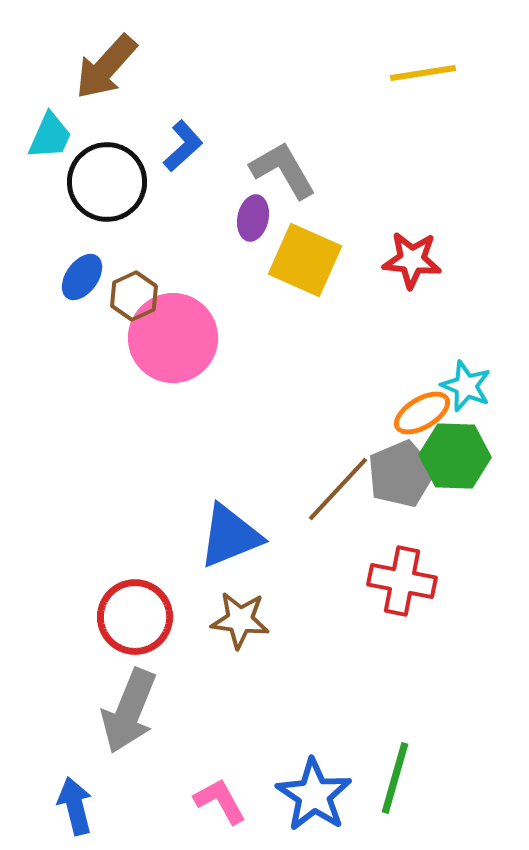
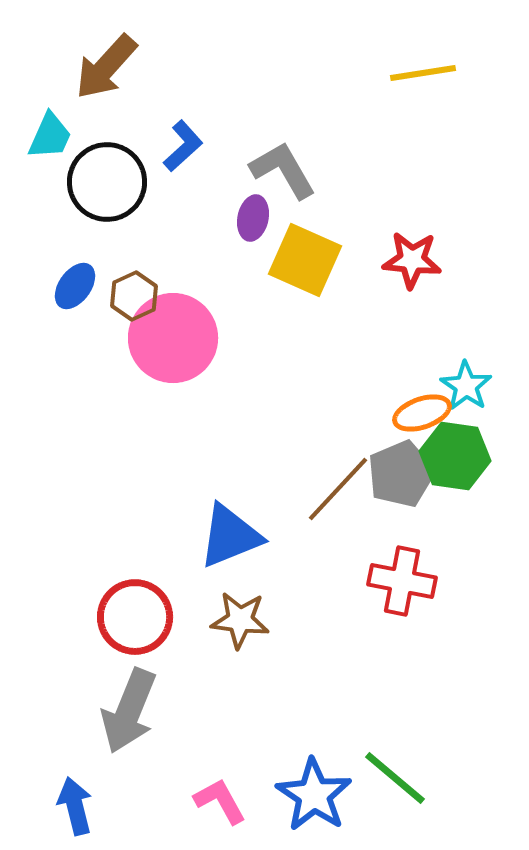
blue ellipse: moved 7 px left, 9 px down
cyan star: rotated 12 degrees clockwise
orange ellipse: rotated 12 degrees clockwise
green hexagon: rotated 6 degrees clockwise
green line: rotated 66 degrees counterclockwise
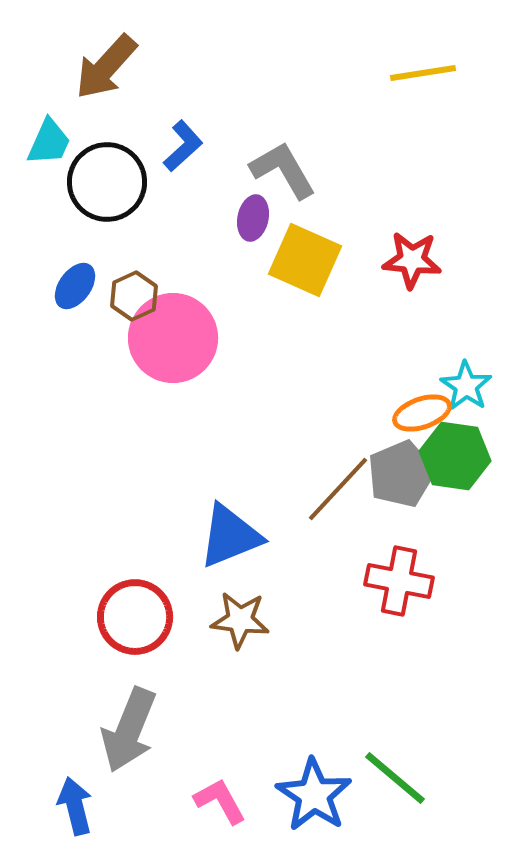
cyan trapezoid: moved 1 px left, 6 px down
red cross: moved 3 px left
gray arrow: moved 19 px down
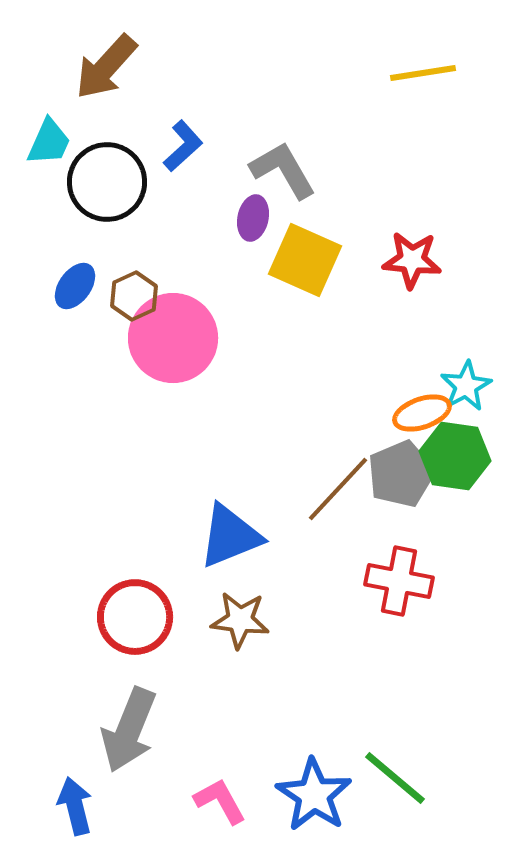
cyan star: rotated 9 degrees clockwise
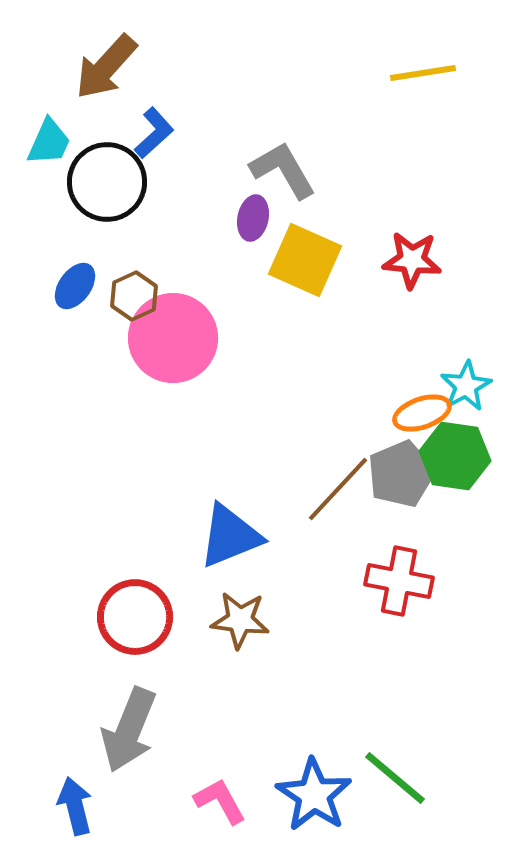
blue L-shape: moved 29 px left, 13 px up
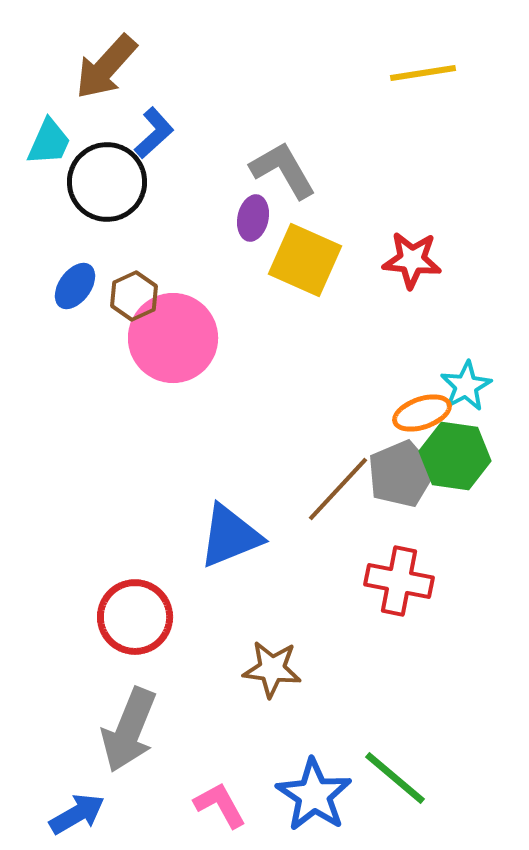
brown star: moved 32 px right, 49 px down
pink L-shape: moved 4 px down
blue arrow: moved 2 px right, 8 px down; rotated 74 degrees clockwise
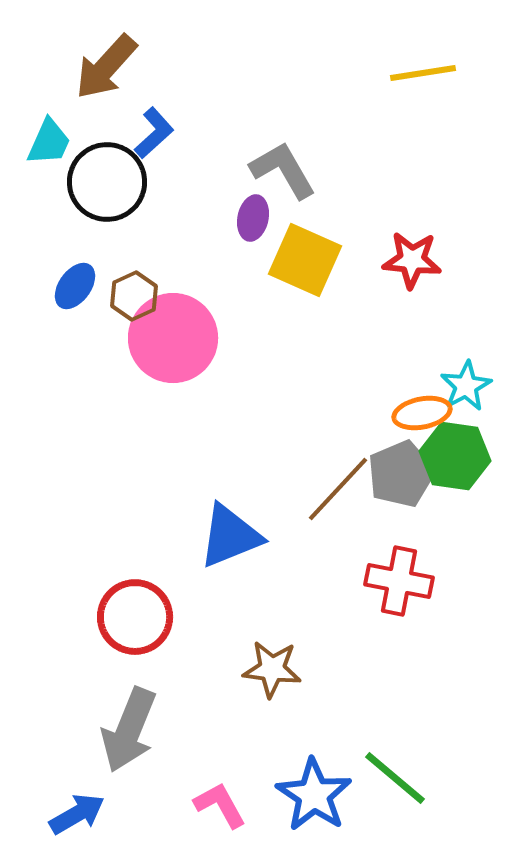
orange ellipse: rotated 8 degrees clockwise
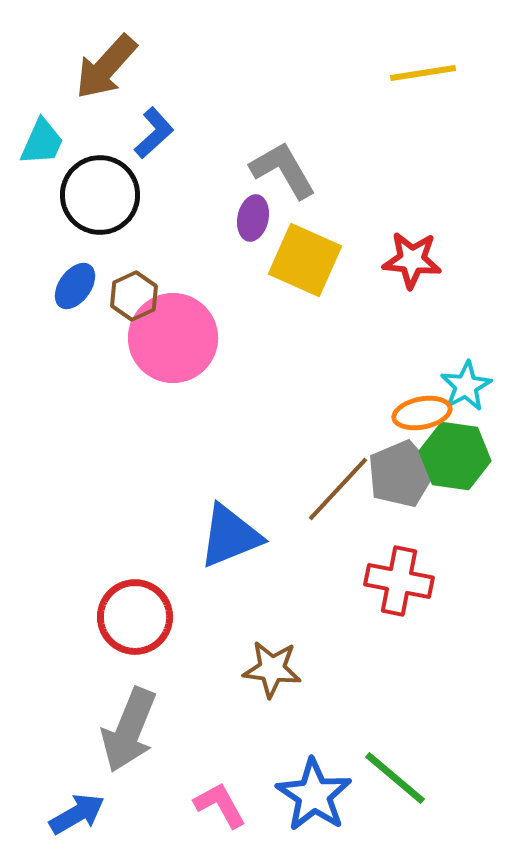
cyan trapezoid: moved 7 px left
black circle: moved 7 px left, 13 px down
